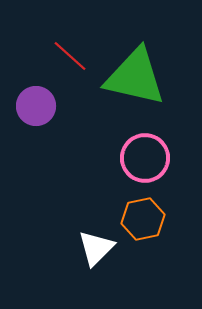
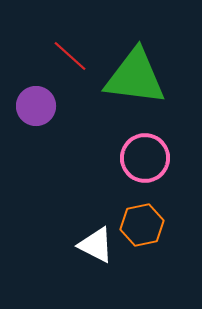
green triangle: rotated 6 degrees counterclockwise
orange hexagon: moved 1 px left, 6 px down
white triangle: moved 3 px up; rotated 48 degrees counterclockwise
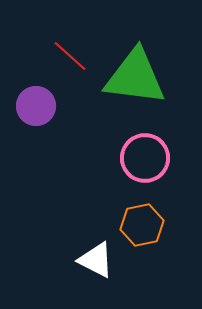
white triangle: moved 15 px down
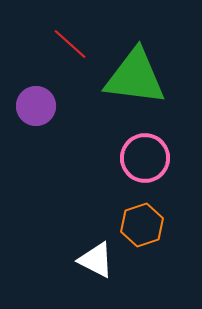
red line: moved 12 px up
orange hexagon: rotated 6 degrees counterclockwise
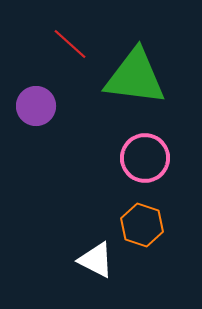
orange hexagon: rotated 24 degrees counterclockwise
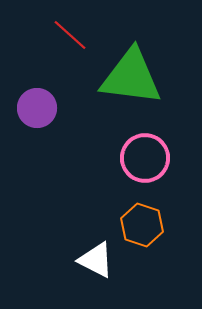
red line: moved 9 px up
green triangle: moved 4 px left
purple circle: moved 1 px right, 2 px down
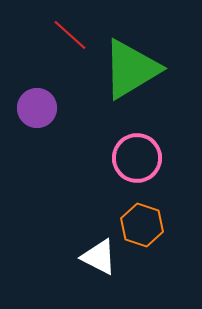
green triangle: moved 8 px up; rotated 38 degrees counterclockwise
pink circle: moved 8 px left
white triangle: moved 3 px right, 3 px up
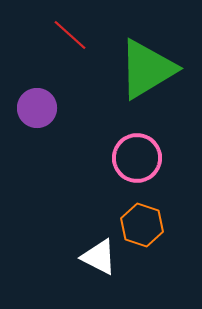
green triangle: moved 16 px right
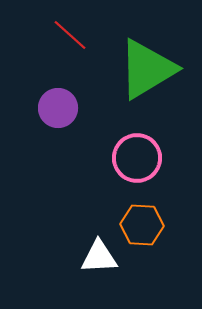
purple circle: moved 21 px right
orange hexagon: rotated 15 degrees counterclockwise
white triangle: rotated 30 degrees counterclockwise
